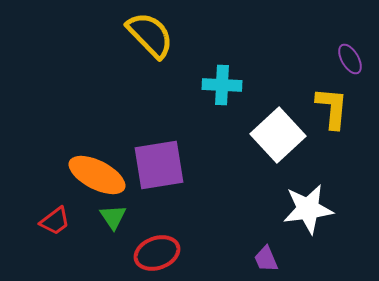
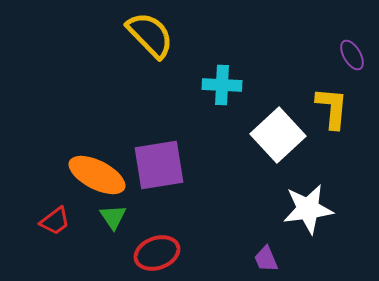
purple ellipse: moved 2 px right, 4 px up
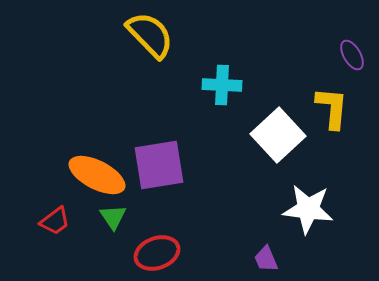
white star: rotated 15 degrees clockwise
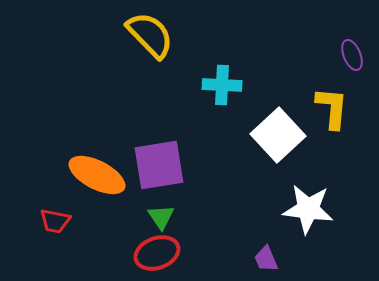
purple ellipse: rotated 8 degrees clockwise
green triangle: moved 48 px right
red trapezoid: rotated 48 degrees clockwise
